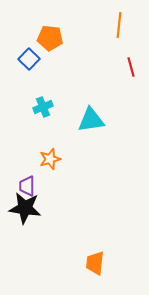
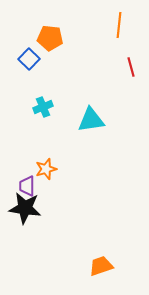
orange star: moved 4 px left, 10 px down
orange trapezoid: moved 6 px right, 3 px down; rotated 65 degrees clockwise
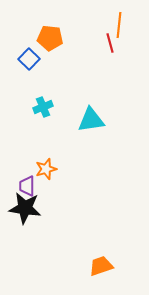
red line: moved 21 px left, 24 px up
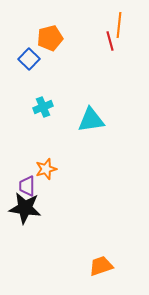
orange pentagon: rotated 20 degrees counterclockwise
red line: moved 2 px up
